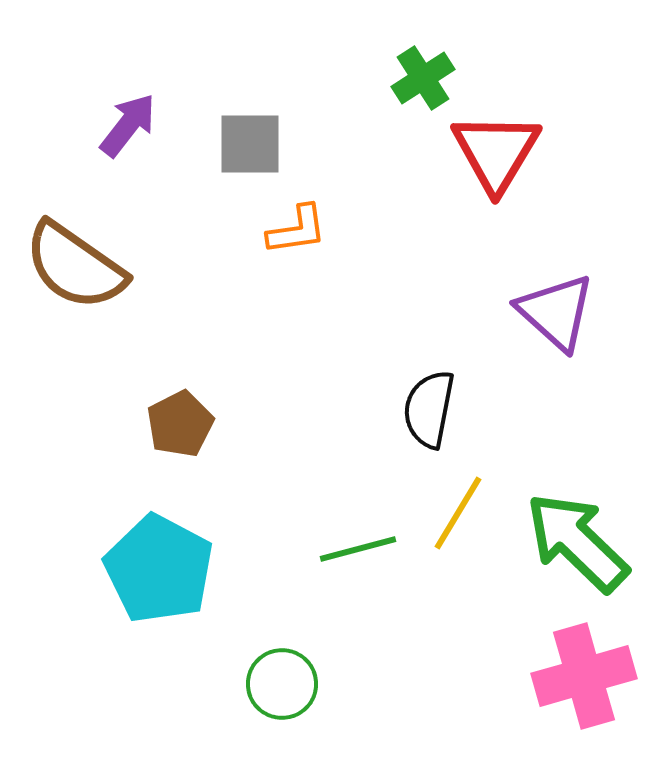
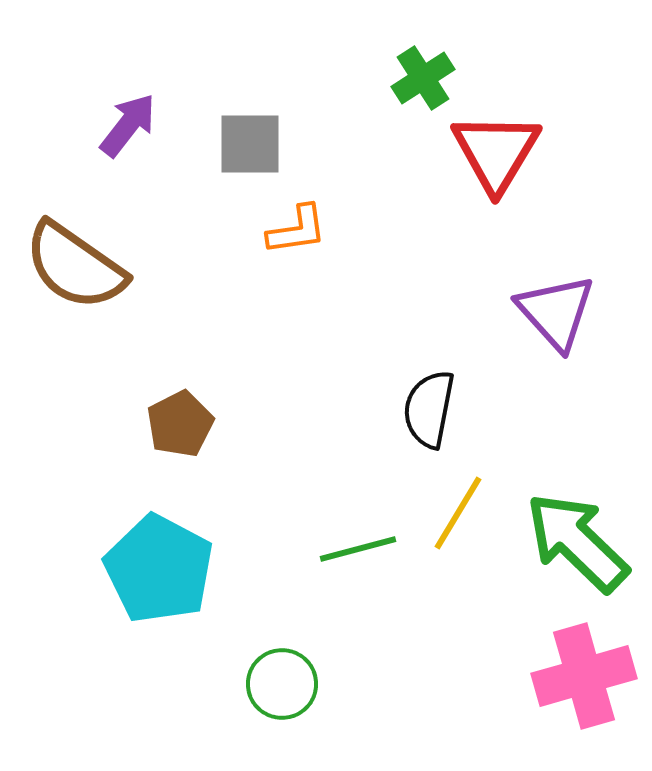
purple triangle: rotated 6 degrees clockwise
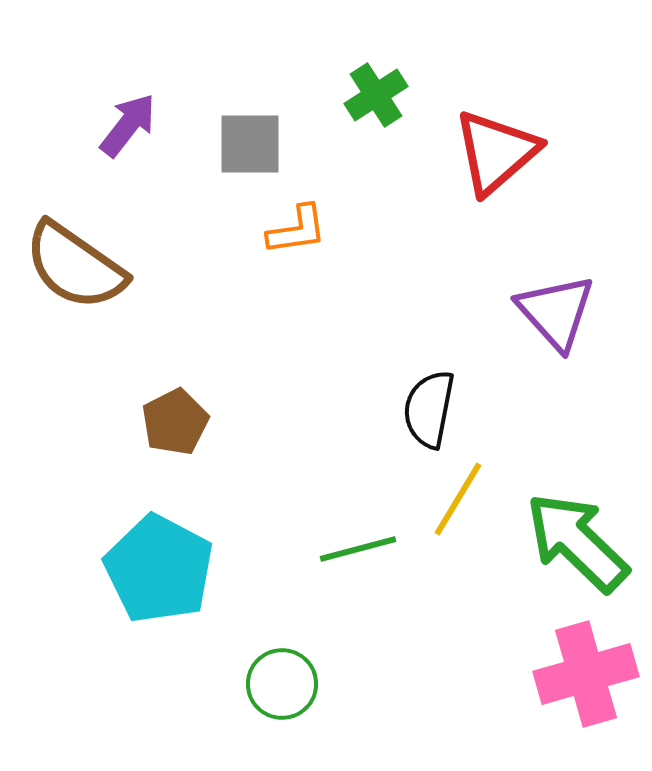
green cross: moved 47 px left, 17 px down
red triangle: rotated 18 degrees clockwise
brown pentagon: moved 5 px left, 2 px up
yellow line: moved 14 px up
pink cross: moved 2 px right, 2 px up
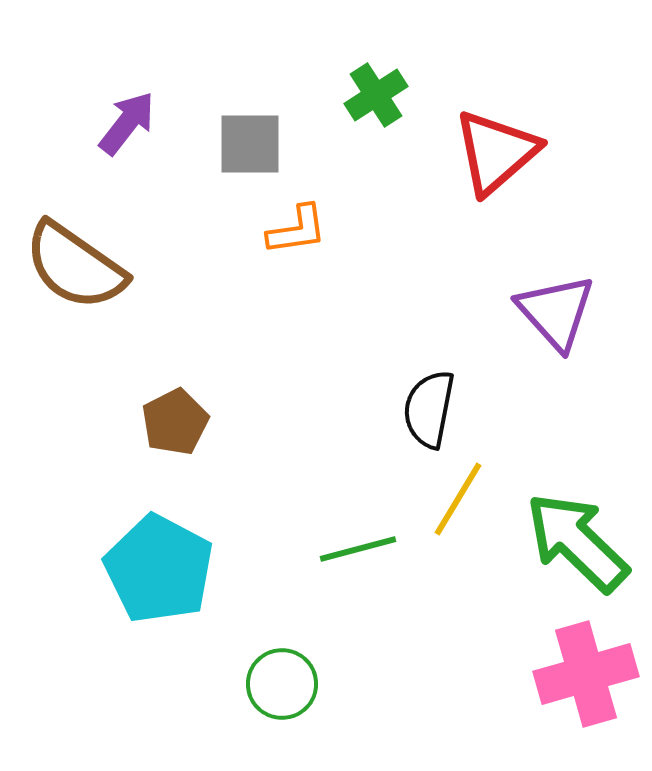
purple arrow: moved 1 px left, 2 px up
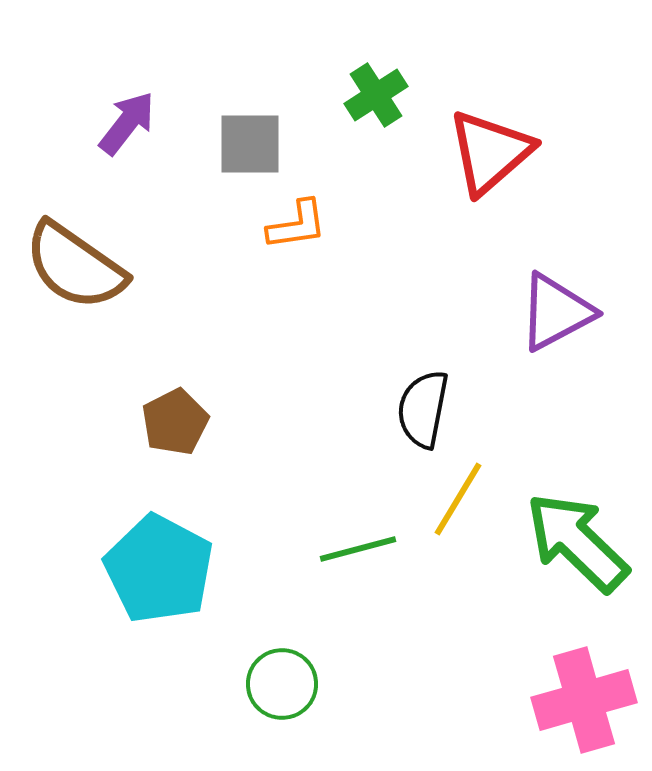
red triangle: moved 6 px left
orange L-shape: moved 5 px up
purple triangle: rotated 44 degrees clockwise
black semicircle: moved 6 px left
pink cross: moved 2 px left, 26 px down
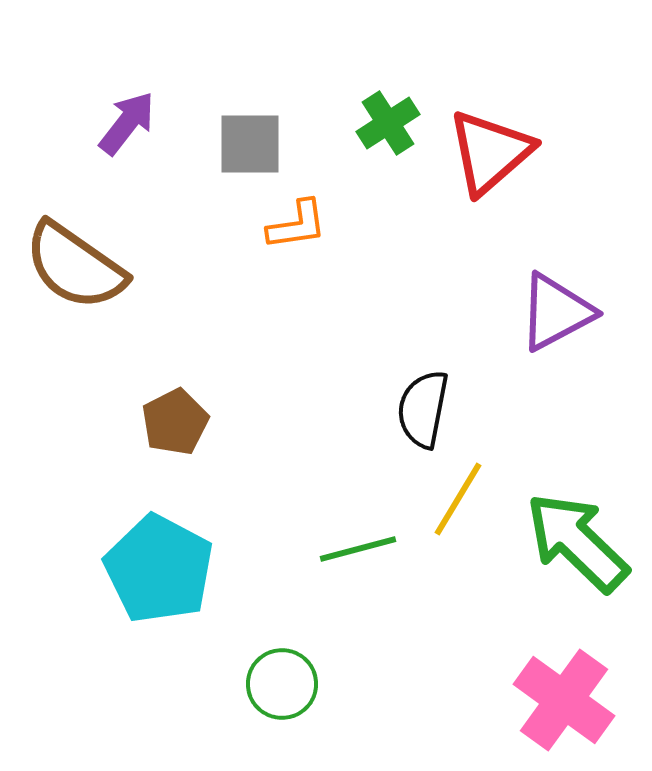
green cross: moved 12 px right, 28 px down
pink cross: moved 20 px left; rotated 38 degrees counterclockwise
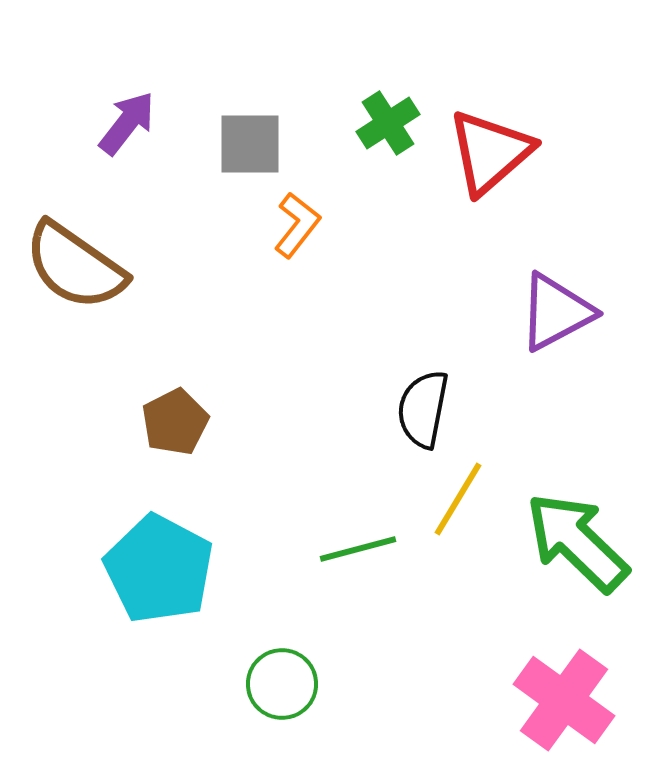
orange L-shape: rotated 44 degrees counterclockwise
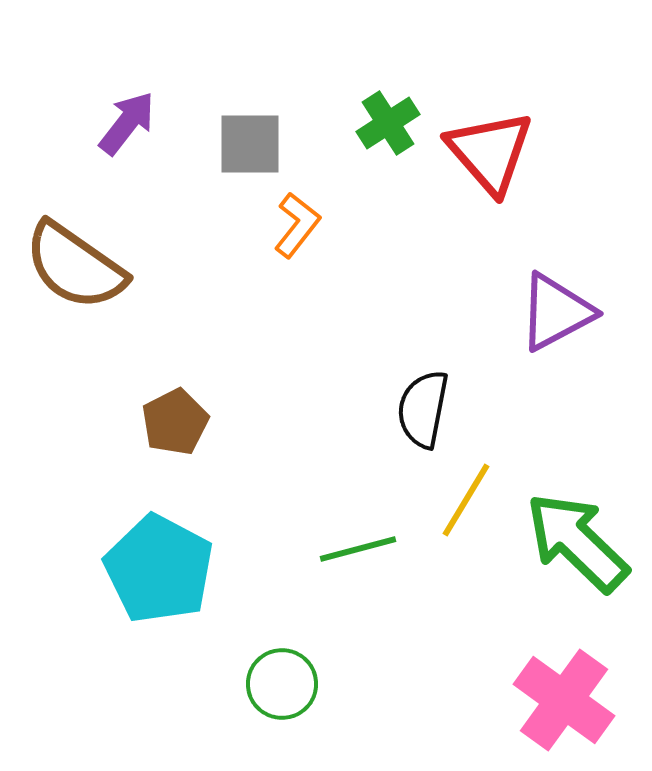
red triangle: rotated 30 degrees counterclockwise
yellow line: moved 8 px right, 1 px down
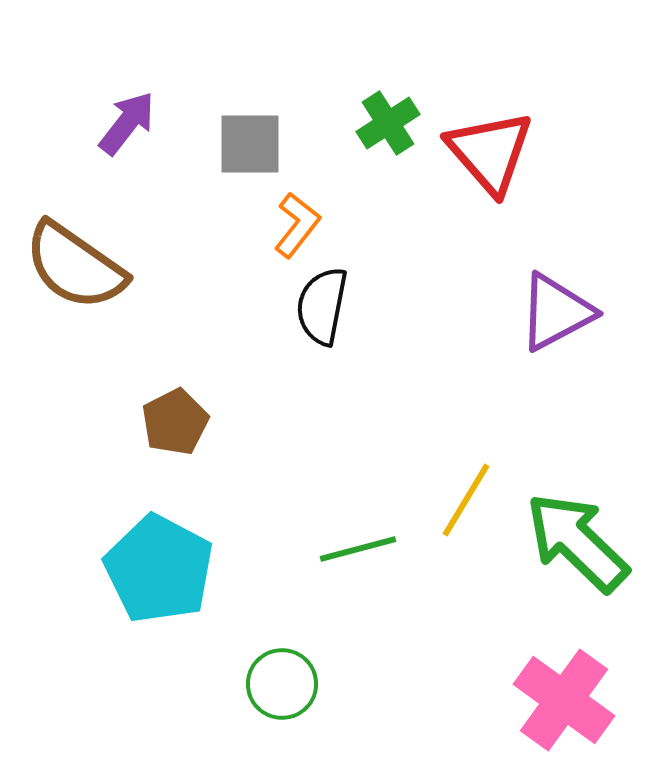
black semicircle: moved 101 px left, 103 px up
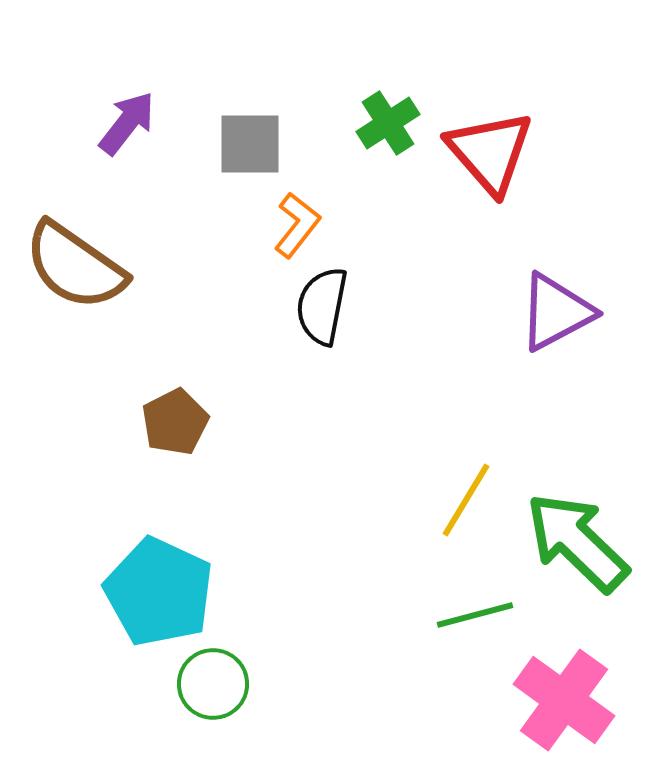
green line: moved 117 px right, 66 px down
cyan pentagon: moved 23 px down; rotated 3 degrees counterclockwise
green circle: moved 69 px left
